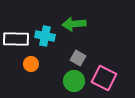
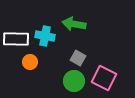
green arrow: rotated 15 degrees clockwise
orange circle: moved 1 px left, 2 px up
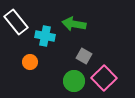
white rectangle: moved 17 px up; rotated 50 degrees clockwise
gray square: moved 6 px right, 2 px up
pink square: rotated 20 degrees clockwise
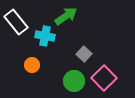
green arrow: moved 8 px left, 8 px up; rotated 135 degrees clockwise
gray square: moved 2 px up; rotated 14 degrees clockwise
orange circle: moved 2 px right, 3 px down
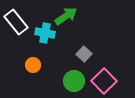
cyan cross: moved 3 px up
orange circle: moved 1 px right
pink square: moved 3 px down
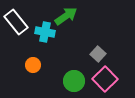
cyan cross: moved 1 px up
gray square: moved 14 px right
pink square: moved 1 px right, 2 px up
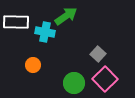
white rectangle: rotated 50 degrees counterclockwise
green circle: moved 2 px down
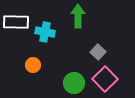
green arrow: moved 12 px right; rotated 55 degrees counterclockwise
gray square: moved 2 px up
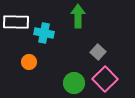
cyan cross: moved 1 px left, 1 px down
orange circle: moved 4 px left, 3 px up
